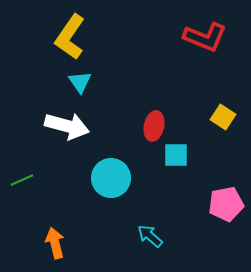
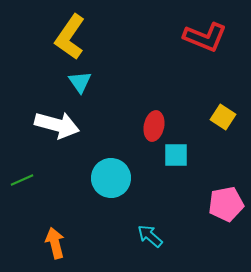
white arrow: moved 10 px left, 1 px up
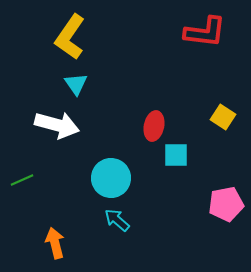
red L-shape: moved 5 px up; rotated 15 degrees counterclockwise
cyan triangle: moved 4 px left, 2 px down
cyan arrow: moved 33 px left, 16 px up
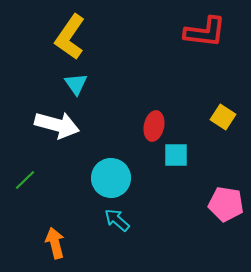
green line: moved 3 px right; rotated 20 degrees counterclockwise
pink pentagon: rotated 20 degrees clockwise
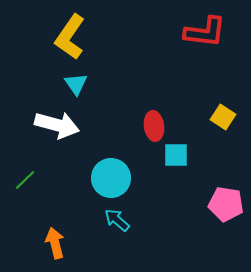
red ellipse: rotated 20 degrees counterclockwise
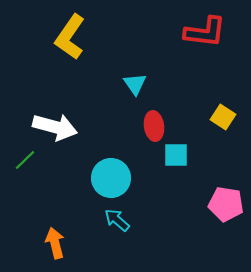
cyan triangle: moved 59 px right
white arrow: moved 2 px left, 2 px down
green line: moved 20 px up
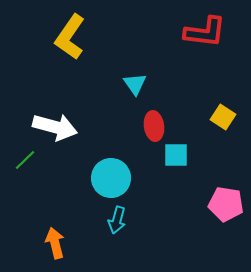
cyan arrow: rotated 116 degrees counterclockwise
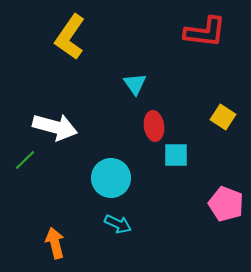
pink pentagon: rotated 12 degrees clockwise
cyan arrow: moved 1 px right, 4 px down; rotated 80 degrees counterclockwise
